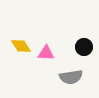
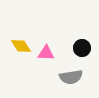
black circle: moved 2 px left, 1 px down
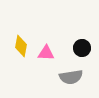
yellow diamond: rotated 45 degrees clockwise
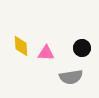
yellow diamond: rotated 15 degrees counterclockwise
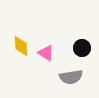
pink triangle: rotated 30 degrees clockwise
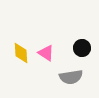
yellow diamond: moved 7 px down
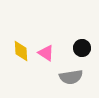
yellow diamond: moved 2 px up
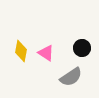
yellow diamond: rotated 15 degrees clockwise
gray semicircle: rotated 25 degrees counterclockwise
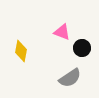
pink triangle: moved 16 px right, 21 px up; rotated 12 degrees counterclockwise
gray semicircle: moved 1 px left, 1 px down
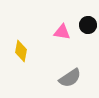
pink triangle: rotated 12 degrees counterclockwise
black circle: moved 6 px right, 23 px up
